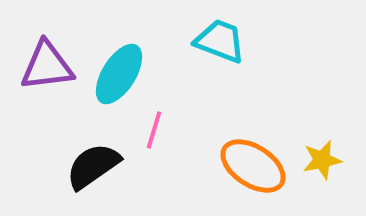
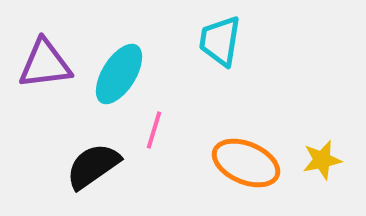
cyan trapezoid: rotated 102 degrees counterclockwise
purple triangle: moved 2 px left, 2 px up
orange ellipse: moved 7 px left, 3 px up; rotated 10 degrees counterclockwise
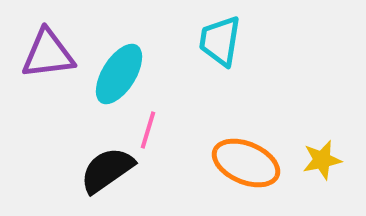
purple triangle: moved 3 px right, 10 px up
pink line: moved 6 px left
black semicircle: moved 14 px right, 4 px down
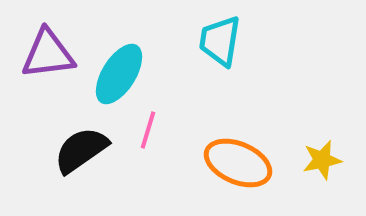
orange ellipse: moved 8 px left
black semicircle: moved 26 px left, 20 px up
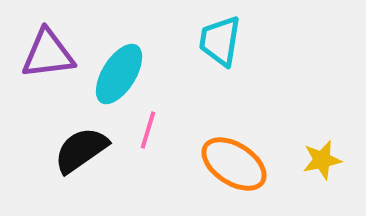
orange ellipse: moved 4 px left, 1 px down; rotated 10 degrees clockwise
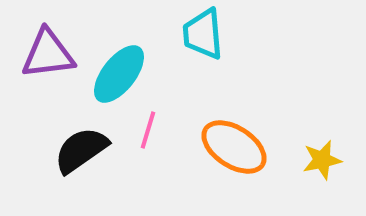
cyan trapezoid: moved 17 px left, 7 px up; rotated 14 degrees counterclockwise
cyan ellipse: rotated 6 degrees clockwise
orange ellipse: moved 17 px up
